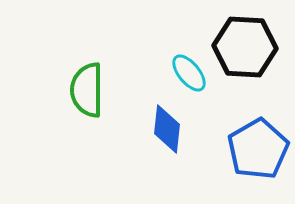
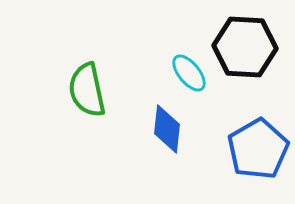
green semicircle: rotated 12 degrees counterclockwise
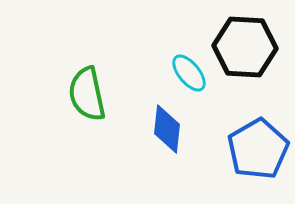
green semicircle: moved 4 px down
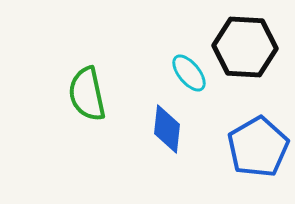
blue pentagon: moved 2 px up
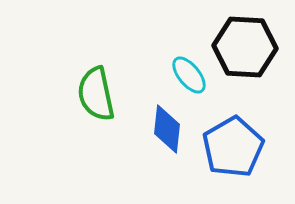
cyan ellipse: moved 2 px down
green semicircle: moved 9 px right
blue pentagon: moved 25 px left
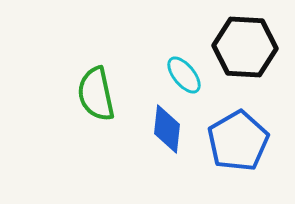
cyan ellipse: moved 5 px left
blue pentagon: moved 5 px right, 6 px up
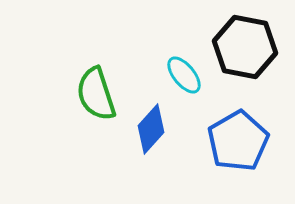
black hexagon: rotated 8 degrees clockwise
green semicircle: rotated 6 degrees counterclockwise
blue diamond: moved 16 px left; rotated 36 degrees clockwise
